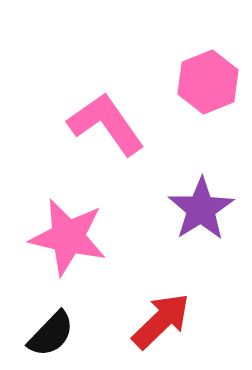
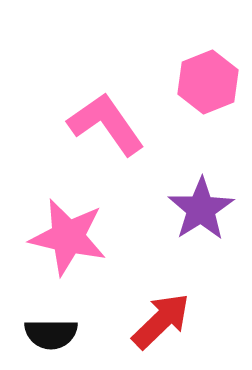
black semicircle: rotated 46 degrees clockwise
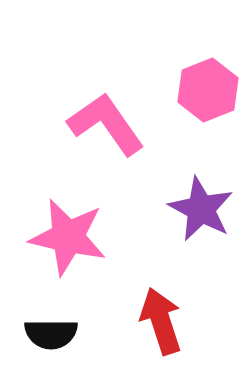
pink hexagon: moved 8 px down
purple star: rotated 12 degrees counterclockwise
red arrow: rotated 64 degrees counterclockwise
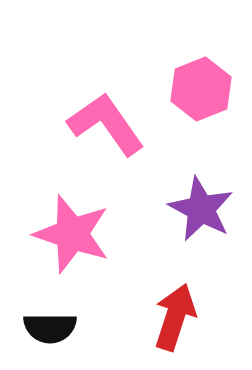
pink hexagon: moved 7 px left, 1 px up
pink star: moved 4 px right, 3 px up; rotated 6 degrees clockwise
red arrow: moved 14 px right, 4 px up; rotated 36 degrees clockwise
black semicircle: moved 1 px left, 6 px up
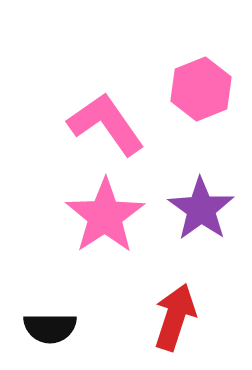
purple star: rotated 8 degrees clockwise
pink star: moved 33 px right, 18 px up; rotated 20 degrees clockwise
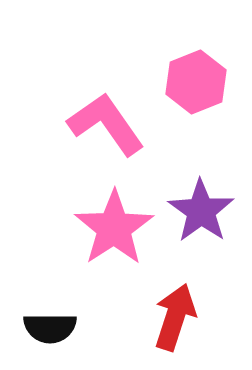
pink hexagon: moved 5 px left, 7 px up
purple star: moved 2 px down
pink star: moved 9 px right, 12 px down
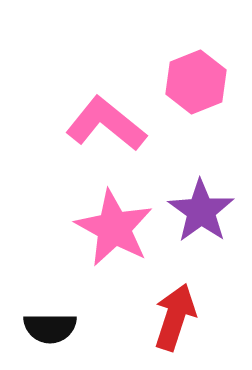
pink L-shape: rotated 16 degrees counterclockwise
pink star: rotated 10 degrees counterclockwise
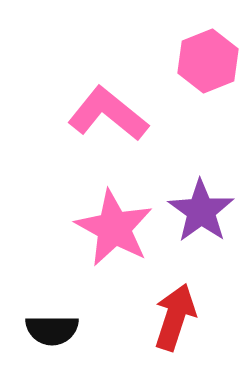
pink hexagon: moved 12 px right, 21 px up
pink L-shape: moved 2 px right, 10 px up
black semicircle: moved 2 px right, 2 px down
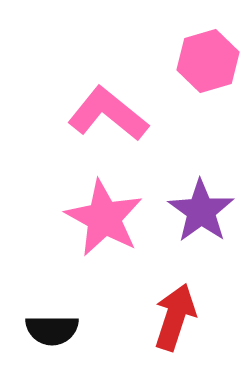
pink hexagon: rotated 6 degrees clockwise
pink star: moved 10 px left, 10 px up
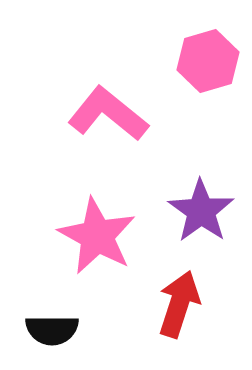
pink star: moved 7 px left, 18 px down
red arrow: moved 4 px right, 13 px up
